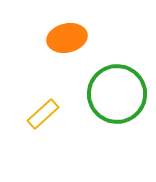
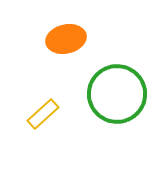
orange ellipse: moved 1 px left, 1 px down
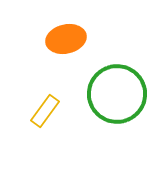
yellow rectangle: moved 2 px right, 3 px up; rotated 12 degrees counterclockwise
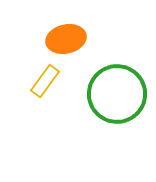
yellow rectangle: moved 30 px up
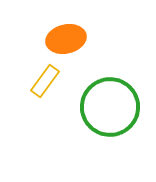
green circle: moved 7 px left, 13 px down
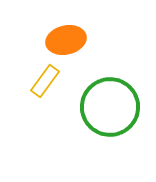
orange ellipse: moved 1 px down
